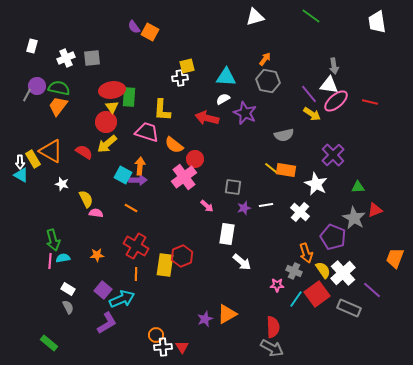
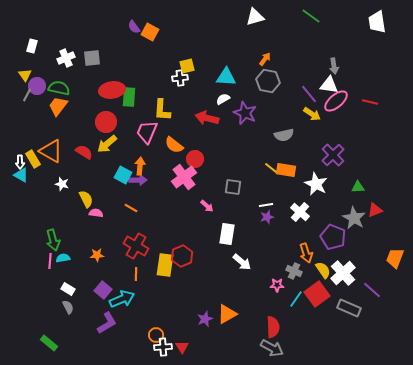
yellow triangle at (112, 107): moved 87 px left, 32 px up
pink trapezoid at (147, 132): rotated 85 degrees counterclockwise
purple star at (244, 208): moved 23 px right, 9 px down
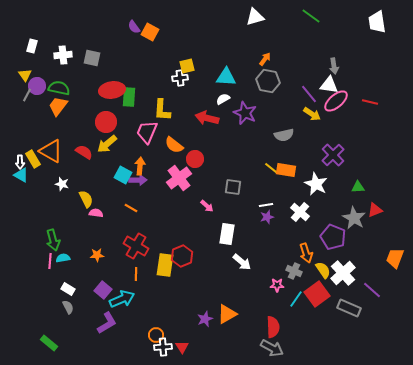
white cross at (66, 58): moved 3 px left, 3 px up; rotated 18 degrees clockwise
gray square at (92, 58): rotated 18 degrees clockwise
pink cross at (184, 177): moved 5 px left, 1 px down
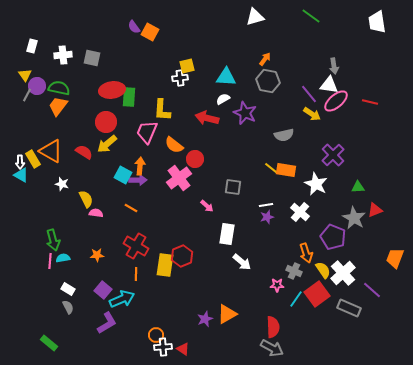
red triangle at (182, 347): moved 1 px right, 2 px down; rotated 24 degrees counterclockwise
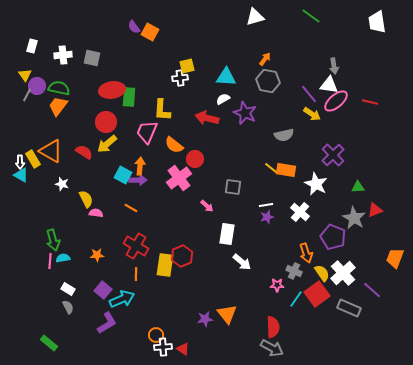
yellow semicircle at (323, 270): moved 1 px left, 3 px down
orange triangle at (227, 314): rotated 40 degrees counterclockwise
purple star at (205, 319): rotated 14 degrees clockwise
